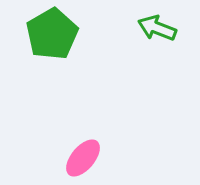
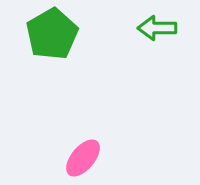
green arrow: rotated 21 degrees counterclockwise
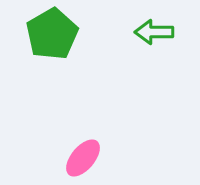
green arrow: moved 3 px left, 4 px down
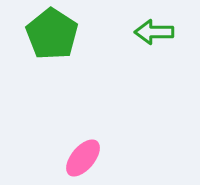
green pentagon: rotated 9 degrees counterclockwise
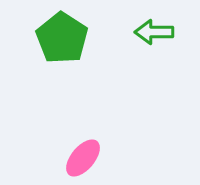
green pentagon: moved 10 px right, 4 px down
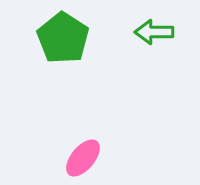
green pentagon: moved 1 px right
